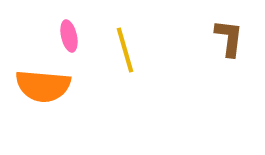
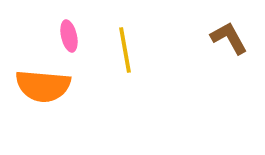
brown L-shape: rotated 36 degrees counterclockwise
yellow line: rotated 6 degrees clockwise
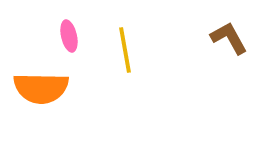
orange semicircle: moved 2 px left, 2 px down; rotated 4 degrees counterclockwise
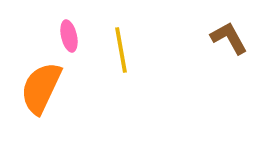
yellow line: moved 4 px left
orange semicircle: rotated 114 degrees clockwise
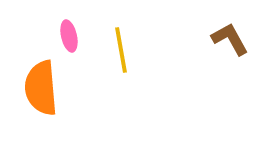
brown L-shape: moved 1 px right, 1 px down
orange semicircle: rotated 30 degrees counterclockwise
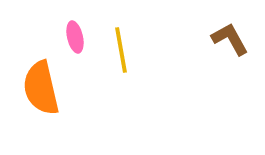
pink ellipse: moved 6 px right, 1 px down
orange semicircle: rotated 8 degrees counterclockwise
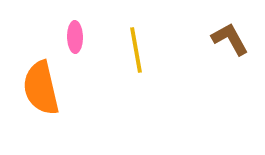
pink ellipse: rotated 12 degrees clockwise
yellow line: moved 15 px right
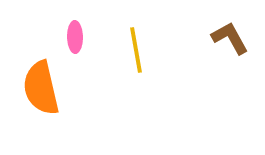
brown L-shape: moved 1 px up
